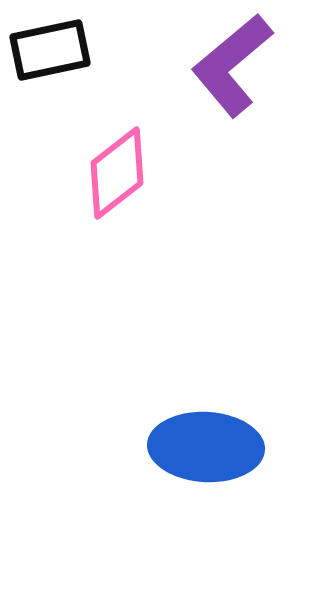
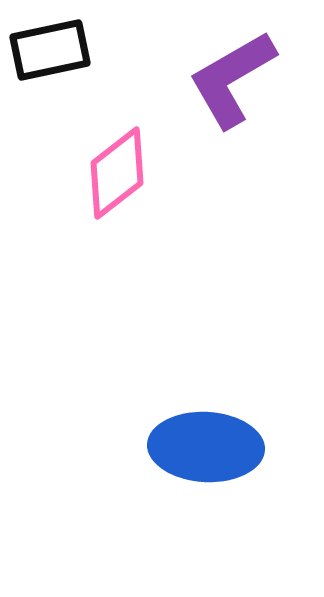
purple L-shape: moved 14 px down; rotated 10 degrees clockwise
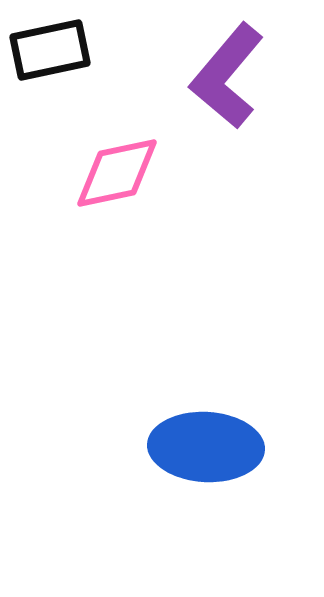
purple L-shape: moved 5 px left, 3 px up; rotated 20 degrees counterclockwise
pink diamond: rotated 26 degrees clockwise
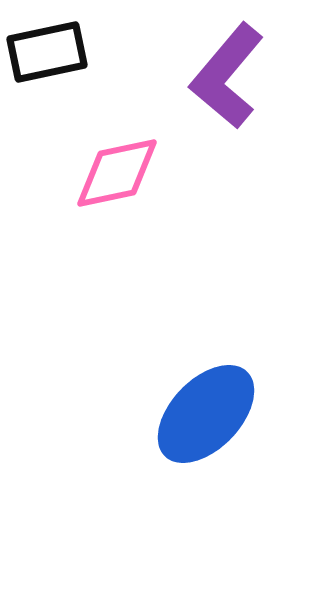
black rectangle: moved 3 px left, 2 px down
blue ellipse: moved 33 px up; rotated 49 degrees counterclockwise
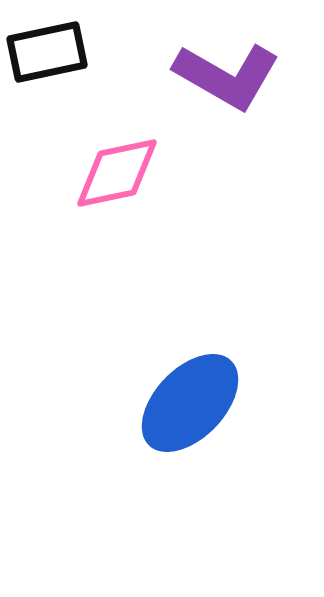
purple L-shape: rotated 100 degrees counterclockwise
blue ellipse: moved 16 px left, 11 px up
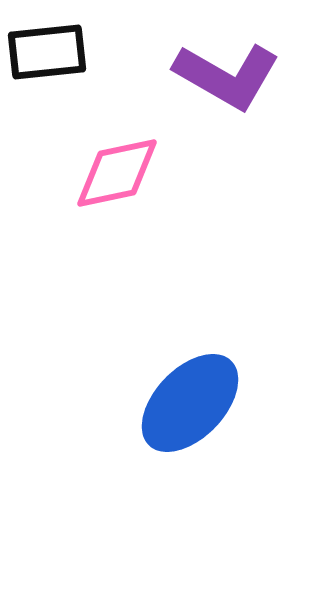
black rectangle: rotated 6 degrees clockwise
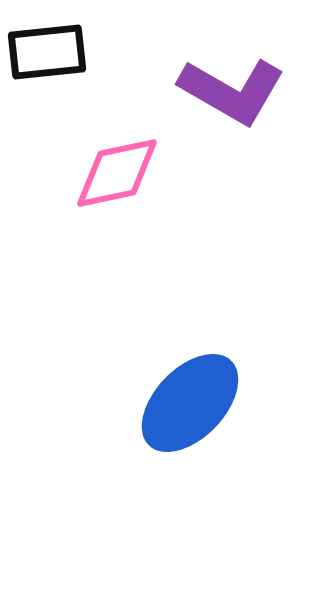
purple L-shape: moved 5 px right, 15 px down
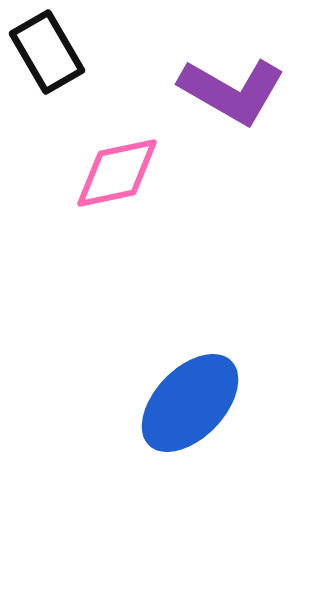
black rectangle: rotated 66 degrees clockwise
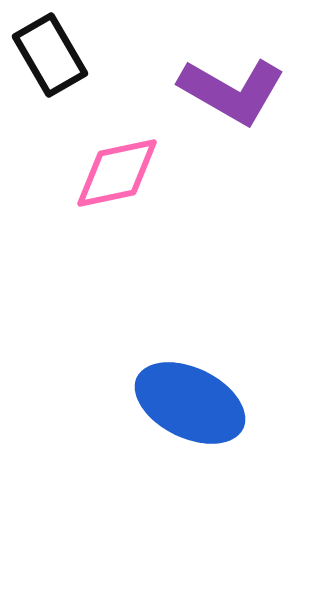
black rectangle: moved 3 px right, 3 px down
blue ellipse: rotated 72 degrees clockwise
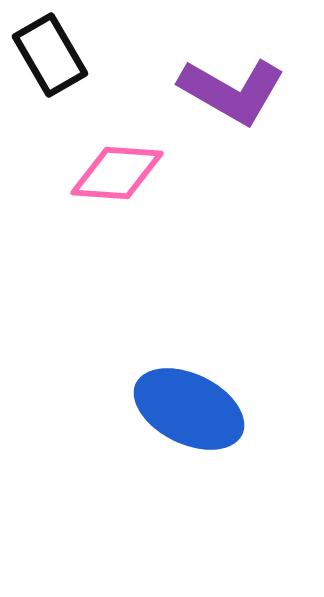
pink diamond: rotated 16 degrees clockwise
blue ellipse: moved 1 px left, 6 px down
